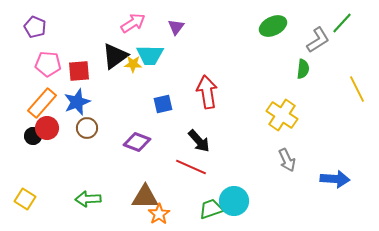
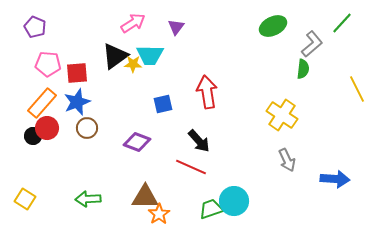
gray L-shape: moved 6 px left, 4 px down; rotated 8 degrees counterclockwise
red square: moved 2 px left, 2 px down
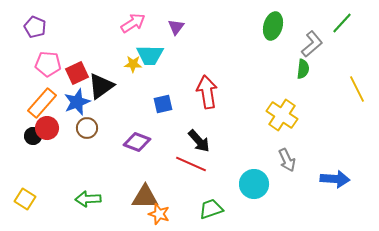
green ellipse: rotated 48 degrees counterclockwise
black triangle: moved 14 px left, 30 px down
red square: rotated 20 degrees counterclockwise
red line: moved 3 px up
cyan circle: moved 20 px right, 17 px up
orange star: rotated 20 degrees counterclockwise
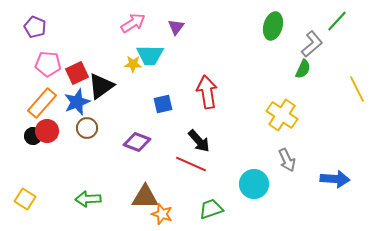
green line: moved 5 px left, 2 px up
green semicircle: rotated 18 degrees clockwise
red circle: moved 3 px down
orange star: moved 3 px right
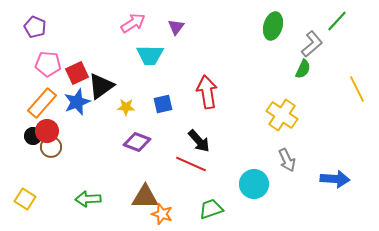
yellow star: moved 7 px left, 43 px down
brown circle: moved 36 px left, 19 px down
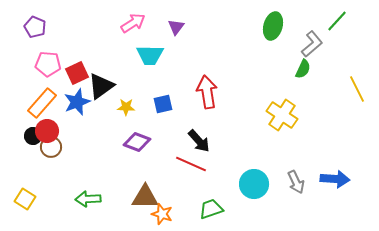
gray arrow: moved 9 px right, 22 px down
